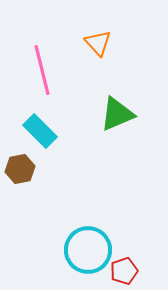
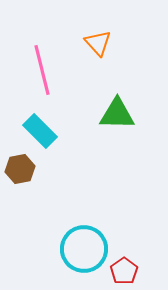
green triangle: rotated 24 degrees clockwise
cyan circle: moved 4 px left, 1 px up
red pentagon: rotated 16 degrees counterclockwise
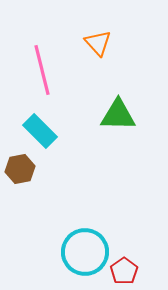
green triangle: moved 1 px right, 1 px down
cyan circle: moved 1 px right, 3 px down
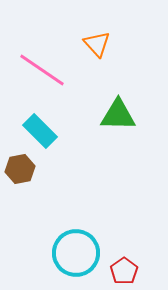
orange triangle: moved 1 px left, 1 px down
pink line: rotated 42 degrees counterclockwise
cyan circle: moved 9 px left, 1 px down
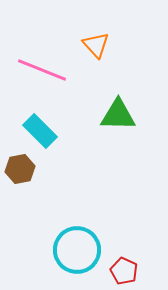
orange triangle: moved 1 px left, 1 px down
pink line: rotated 12 degrees counterclockwise
cyan circle: moved 1 px right, 3 px up
red pentagon: rotated 12 degrees counterclockwise
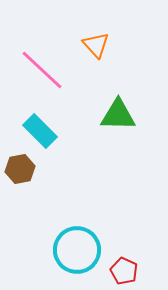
pink line: rotated 21 degrees clockwise
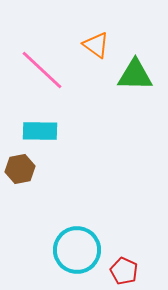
orange triangle: rotated 12 degrees counterclockwise
green triangle: moved 17 px right, 40 px up
cyan rectangle: rotated 44 degrees counterclockwise
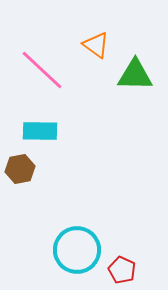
red pentagon: moved 2 px left, 1 px up
